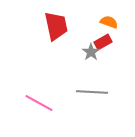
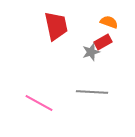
gray star: rotated 18 degrees clockwise
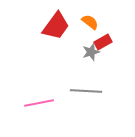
orange semicircle: moved 19 px left; rotated 18 degrees clockwise
red trapezoid: rotated 48 degrees clockwise
gray line: moved 6 px left, 1 px up
pink line: rotated 40 degrees counterclockwise
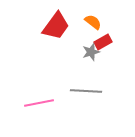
orange semicircle: moved 3 px right
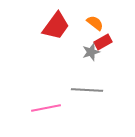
orange semicircle: moved 2 px right, 1 px down
gray line: moved 1 px right, 1 px up
pink line: moved 7 px right, 5 px down
